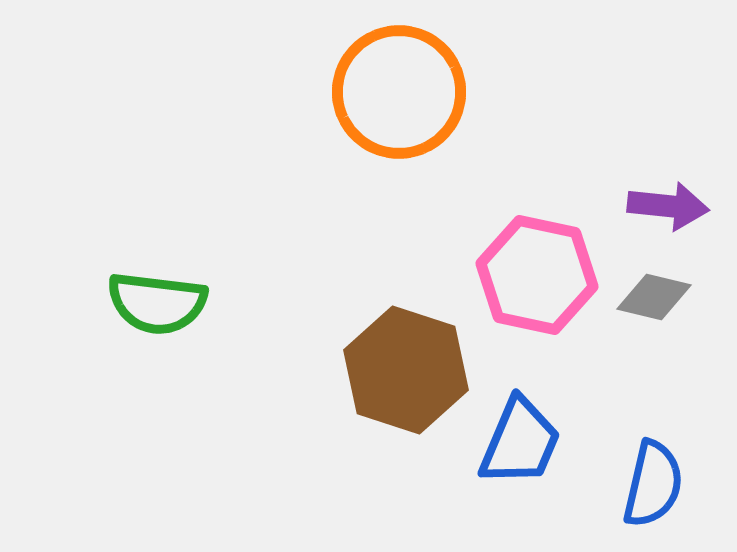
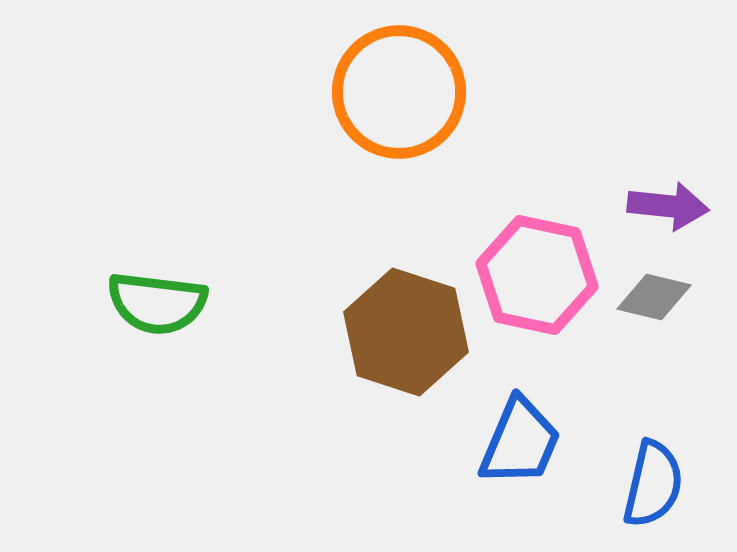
brown hexagon: moved 38 px up
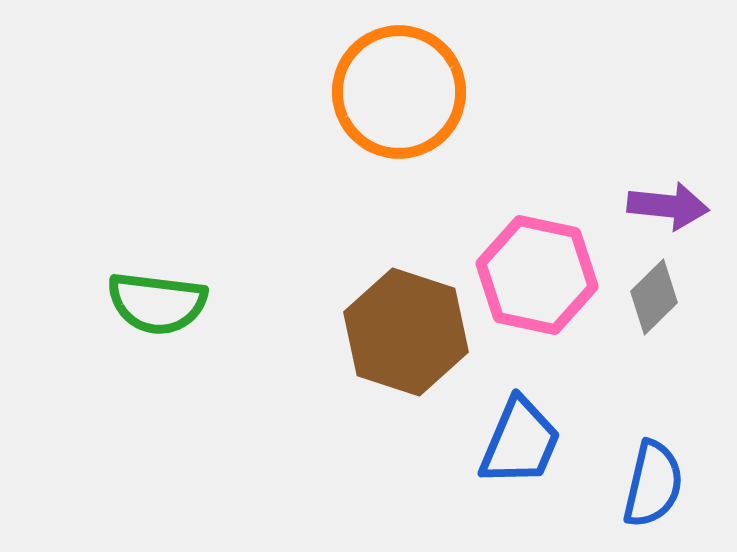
gray diamond: rotated 58 degrees counterclockwise
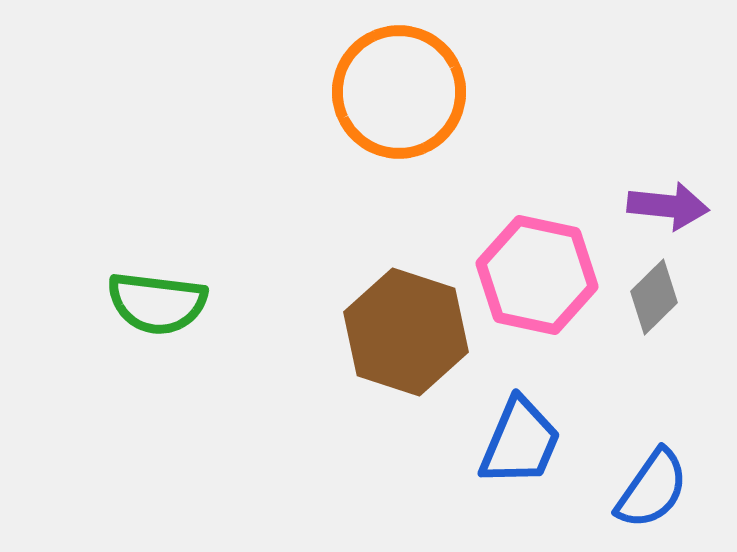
blue semicircle: moved 1 px left, 5 px down; rotated 22 degrees clockwise
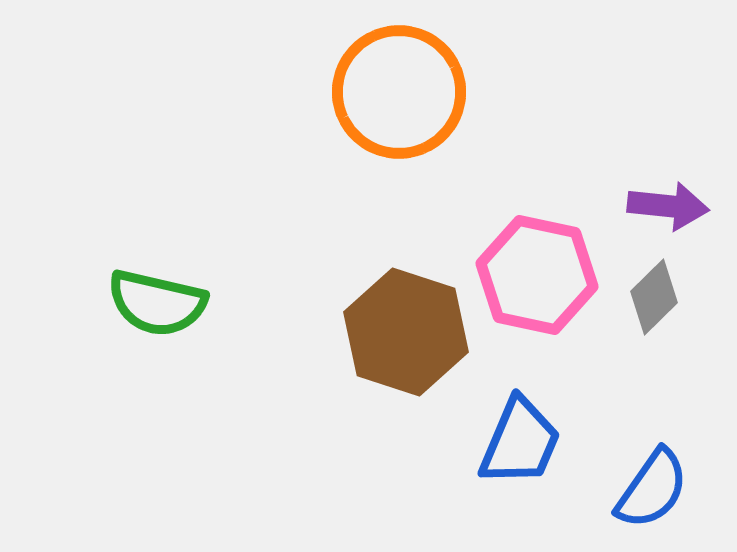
green semicircle: rotated 6 degrees clockwise
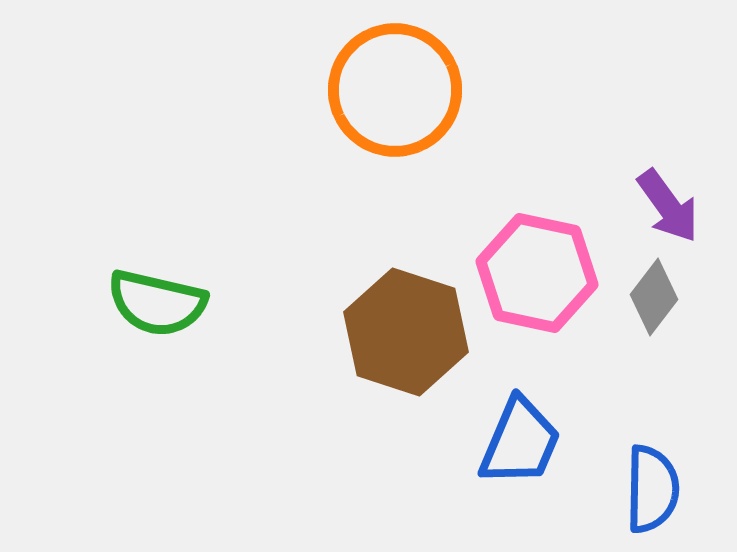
orange circle: moved 4 px left, 2 px up
purple arrow: rotated 48 degrees clockwise
pink hexagon: moved 2 px up
gray diamond: rotated 8 degrees counterclockwise
blue semicircle: rotated 34 degrees counterclockwise
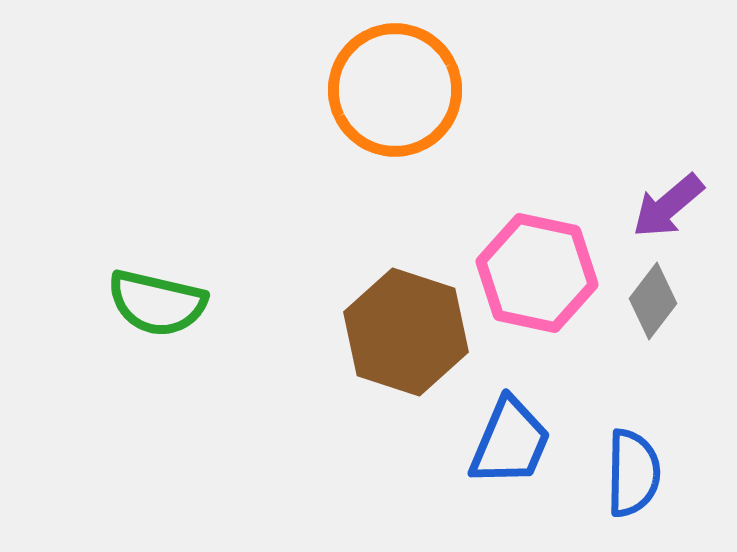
purple arrow: rotated 86 degrees clockwise
gray diamond: moved 1 px left, 4 px down
blue trapezoid: moved 10 px left
blue semicircle: moved 19 px left, 16 px up
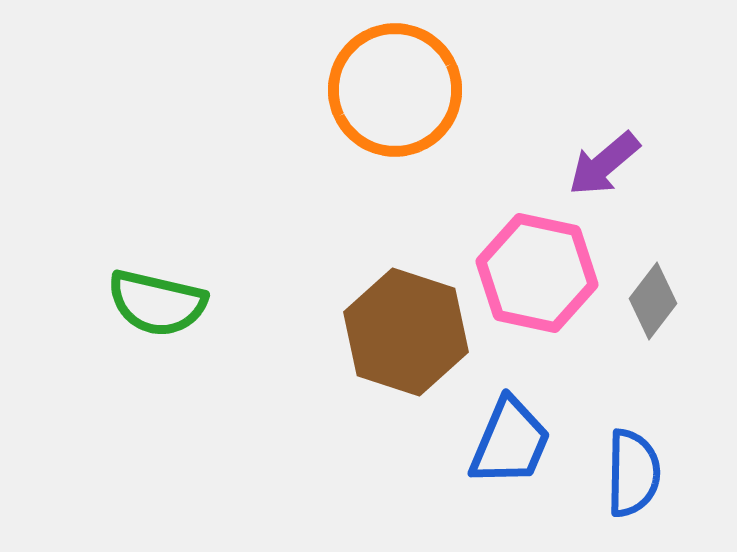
purple arrow: moved 64 px left, 42 px up
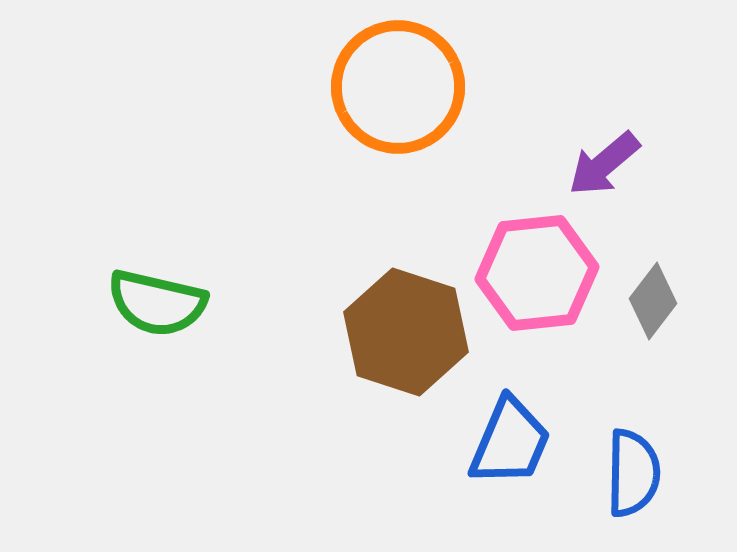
orange circle: moved 3 px right, 3 px up
pink hexagon: rotated 18 degrees counterclockwise
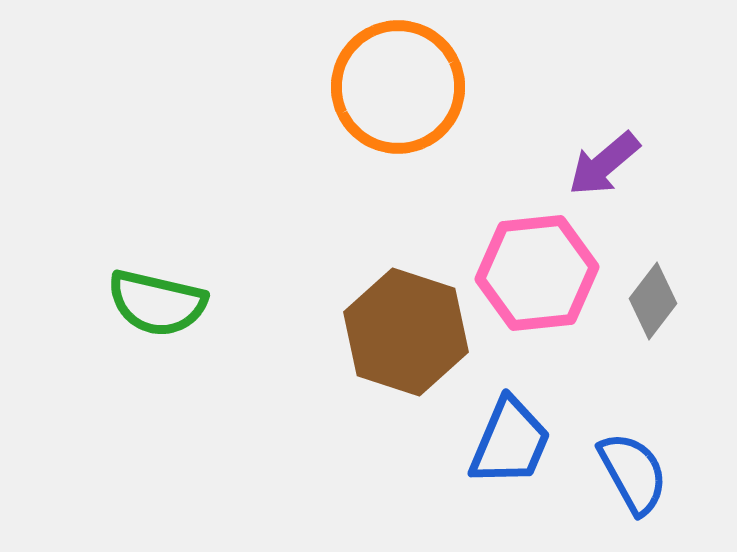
blue semicircle: rotated 30 degrees counterclockwise
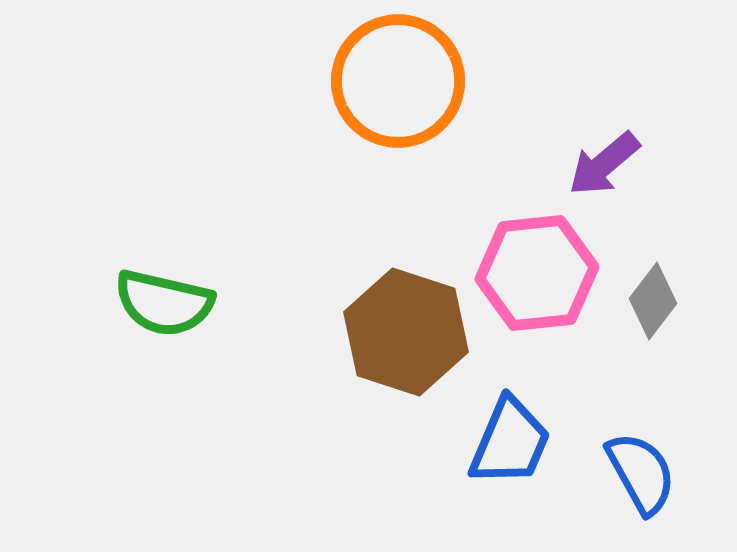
orange circle: moved 6 px up
green semicircle: moved 7 px right
blue semicircle: moved 8 px right
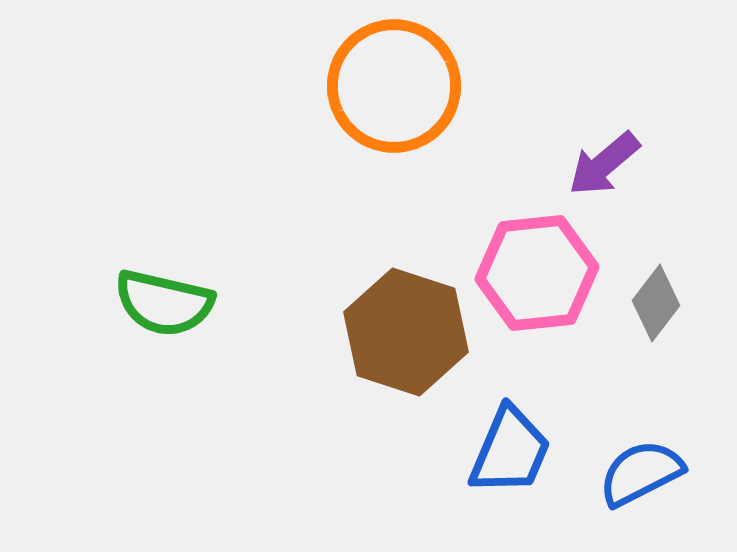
orange circle: moved 4 px left, 5 px down
gray diamond: moved 3 px right, 2 px down
blue trapezoid: moved 9 px down
blue semicircle: rotated 88 degrees counterclockwise
